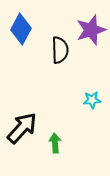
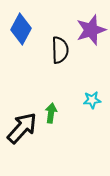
green arrow: moved 4 px left, 30 px up; rotated 12 degrees clockwise
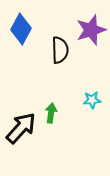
black arrow: moved 1 px left
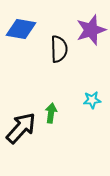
blue diamond: rotated 72 degrees clockwise
black semicircle: moved 1 px left, 1 px up
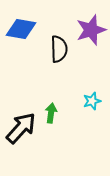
cyan star: moved 1 px down; rotated 12 degrees counterclockwise
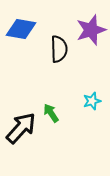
green arrow: rotated 42 degrees counterclockwise
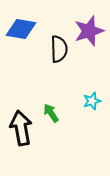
purple star: moved 2 px left, 1 px down
black arrow: rotated 52 degrees counterclockwise
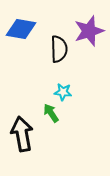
cyan star: moved 29 px left, 9 px up; rotated 24 degrees clockwise
black arrow: moved 1 px right, 6 px down
